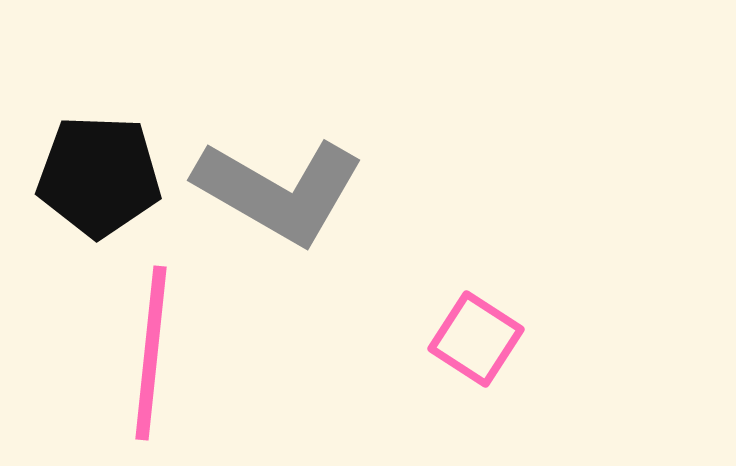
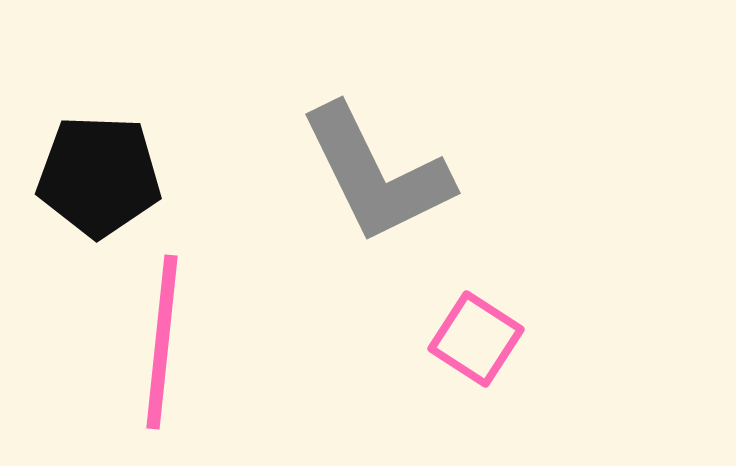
gray L-shape: moved 97 px right, 17 px up; rotated 34 degrees clockwise
pink line: moved 11 px right, 11 px up
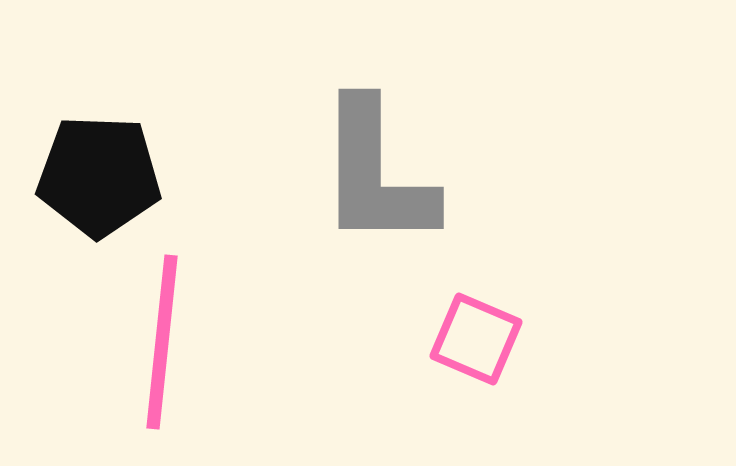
gray L-shape: rotated 26 degrees clockwise
pink square: rotated 10 degrees counterclockwise
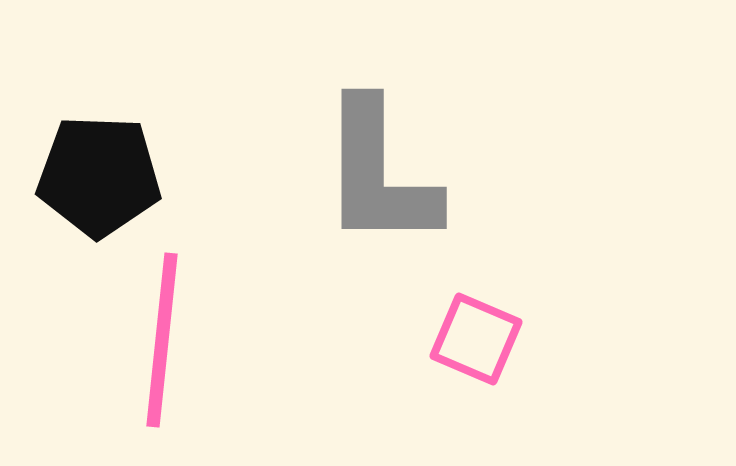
gray L-shape: moved 3 px right
pink line: moved 2 px up
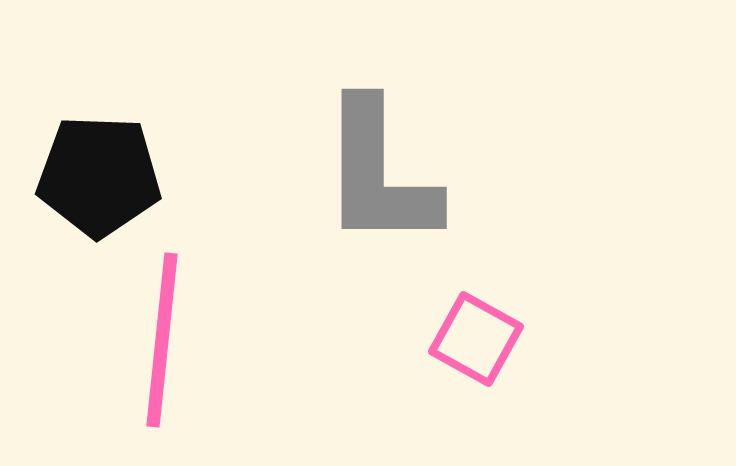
pink square: rotated 6 degrees clockwise
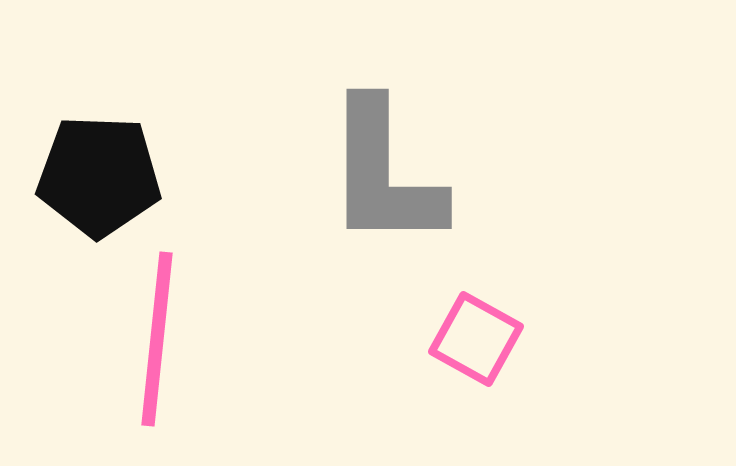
gray L-shape: moved 5 px right
pink line: moved 5 px left, 1 px up
